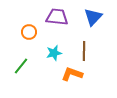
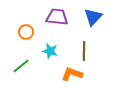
orange circle: moved 3 px left
cyan star: moved 4 px left, 2 px up; rotated 28 degrees clockwise
green line: rotated 12 degrees clockwise
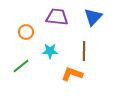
cyan star: rotated 14 degrees counterclockwise
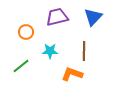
purple trapezoid: rotated 20 degrees counterclockwise
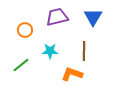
blue triangle: rotated 12 degrees counterclockwise
orange circle: moved 1 px left, 2 px up
green line: moved 1 px up
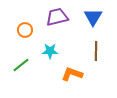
brown line: moved 12 px right
